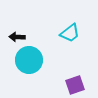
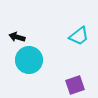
cyan trapezoid: moved 9 px right, 3 px down
black arrow: rotated 14 degrees clockwise
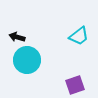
cyan circle: moved 2 px left
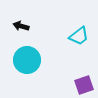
black arrow: moved 4 px right, 11 px up
purple square: moved 9 px right
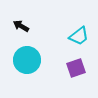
black arrow: rotated 14 degrees clockwise
purple square: moved 8 px left, 17 px up
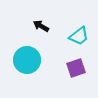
black arrow: moved 20 px right
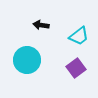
black arrow: moved 1 px up; rotated 21 degrees counterclockwise
purple square: rotated 18 degrees counterclockwise
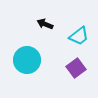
black arrow: moved 4 px right, 1 px up; rotated 14 degrees clockwise
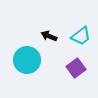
black arrow: moved 4 px right, 12 px down
cyan trapezoid: moved 2 px right
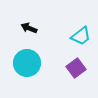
black arrow: moved 20 px left, 8 px up
cyan circle: moved 3 px down
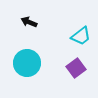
black arrow: moved 6 px up
